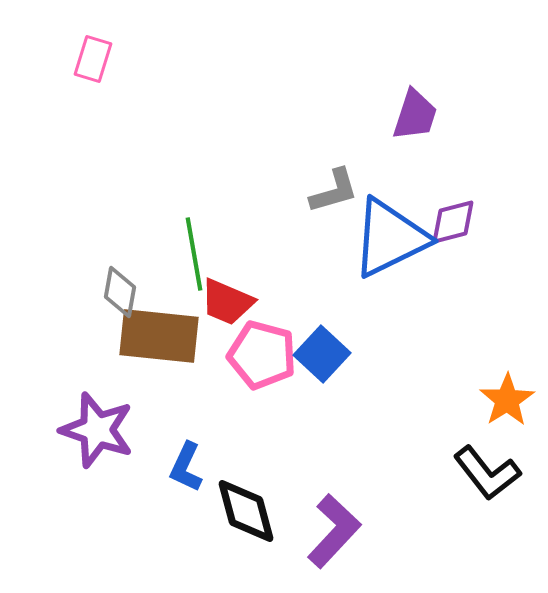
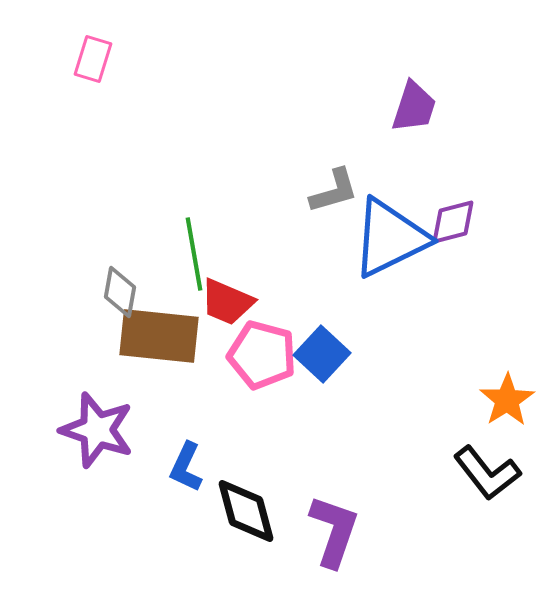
purple trapezoid: moved 1 px left, 8 px up
purple L-shape: rotated 24 degrees counterclockwise
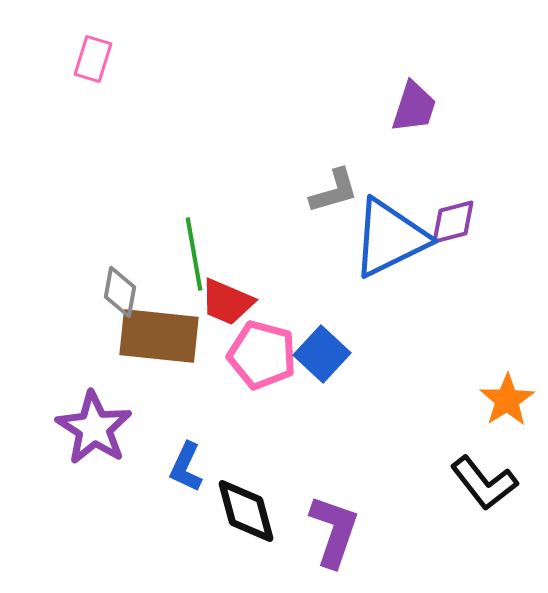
purple star: moved 3 px left, 2 px up; rotated 14 degrees clockwise
black L-shape: moved 3 px left, 10 px down
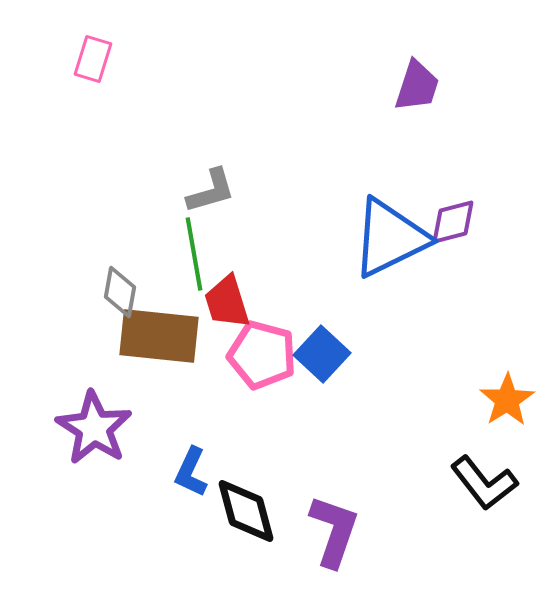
purple trapezoid: moved 3 px right, 21 px up
gray L-shape: moved 123 px left
red trapezoid: rotated 50 degrees clockwise
blue L-shape: moved 5 px right, 5 px down
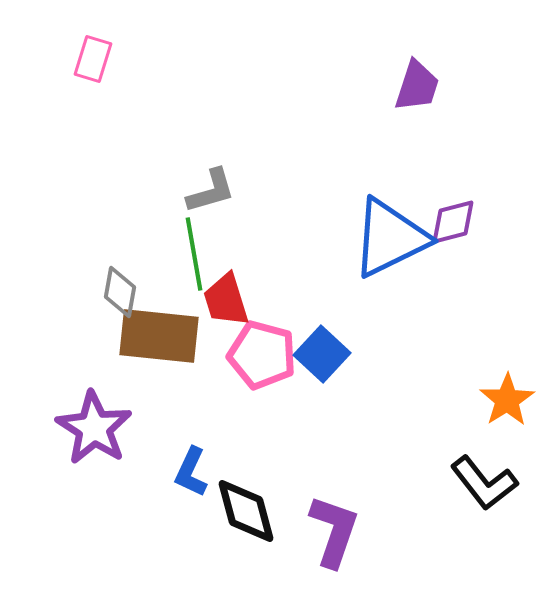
red trapezoid: moved 1 px left, 2 px up
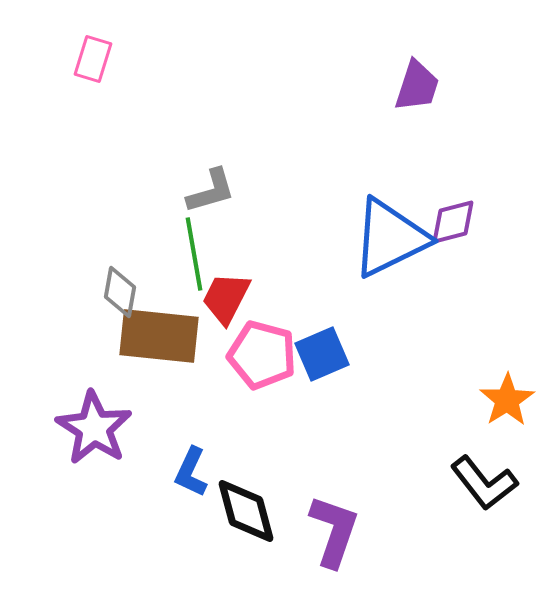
red trapezoid: moved 2 px up; rotated 44 degrees clockwise
blue square: rotated 24 degrees clockwise
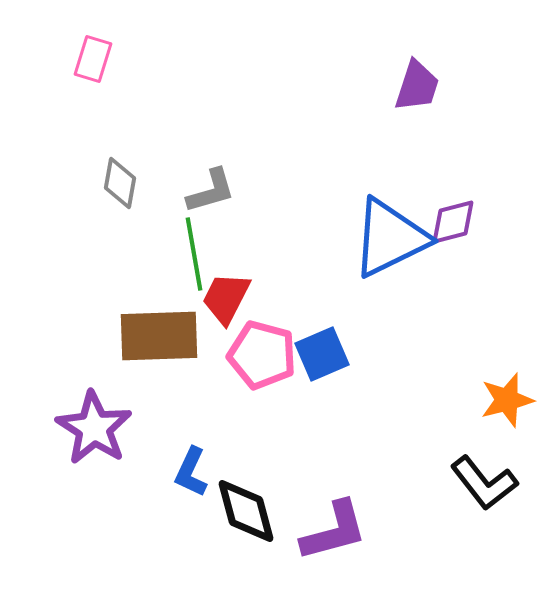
gray diamond: moved 109 px up
brown rectangle: rotated 8 degrees counterclockwise
orange star: rotated 18 degrees clockwise
purple L-shape: rotated 56 degrees clockwise
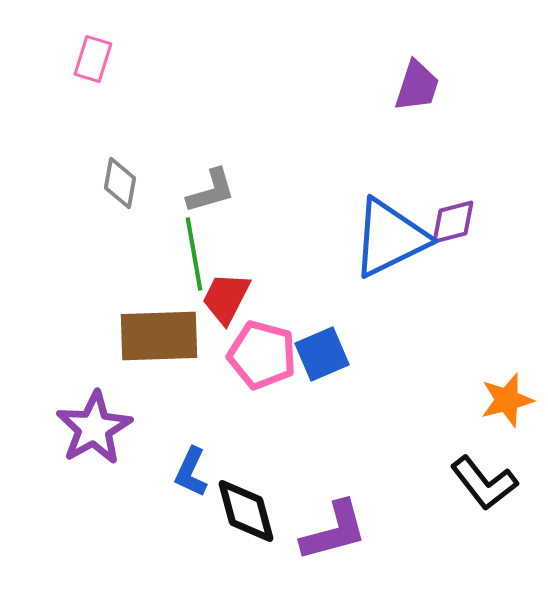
purple star: rotated 10 degrees clockwise
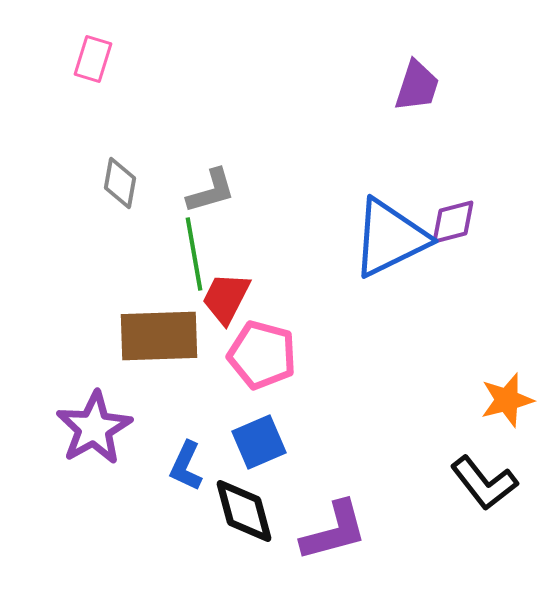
blue square: moved 63 px left, 88 px down
blue L-shape: moved 5 px left, 6 px up
black diamond: moved 2 px left
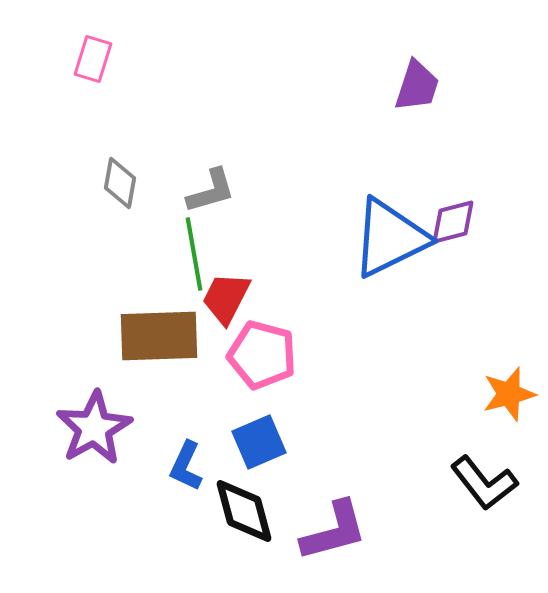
orange star: moved 2 px right, 6 px up
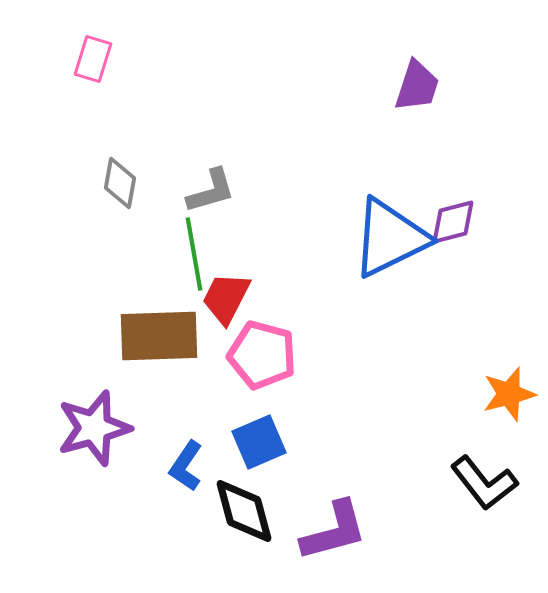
purple star: rotated 14 degrees clockwise
blue L-shape: rotated 9 degrees clockwise
